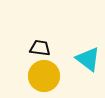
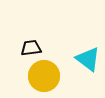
black trapezoid: moved 9 px left; rotated 15 degrees counterclockwise
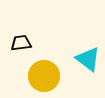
black trapezoid: moved 10 px left, 5 px up
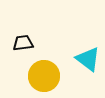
black trapezoid: moved 2 px right
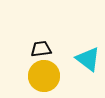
black trapezoid: moved 18 px right, 6 px down
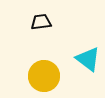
black trapezoid: moved 27 px up
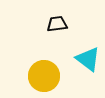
black trapezoid: moved 16 px right, 2 px down
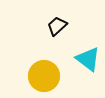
black trapezoid: moved 2 px down; rotated 35 degrees counterclockwise
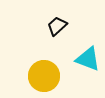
cyan triangle: rotated 16 degrees counterclockwise
